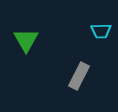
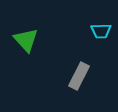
green triangle: rotated 12 degrees counterclockwise
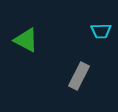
green triangle: rotated 20 degrees counterclockwise
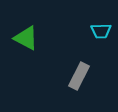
green triangle: moved 2 px up
